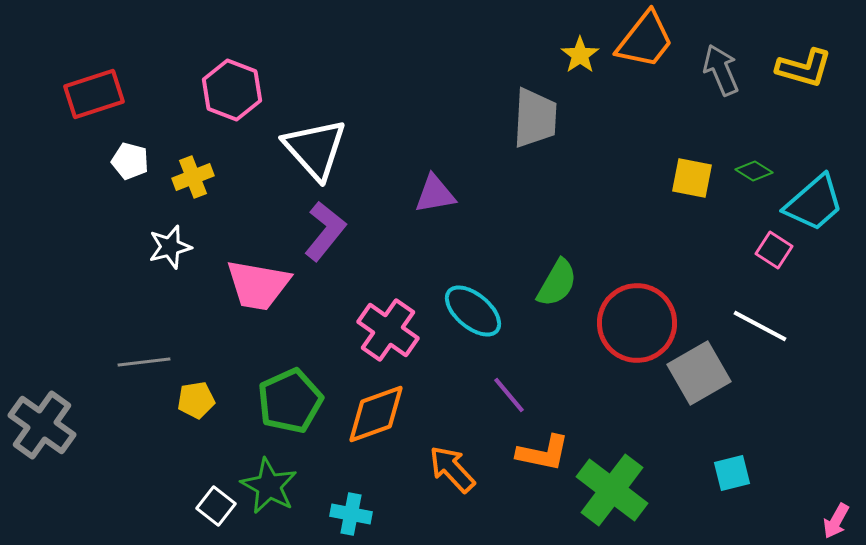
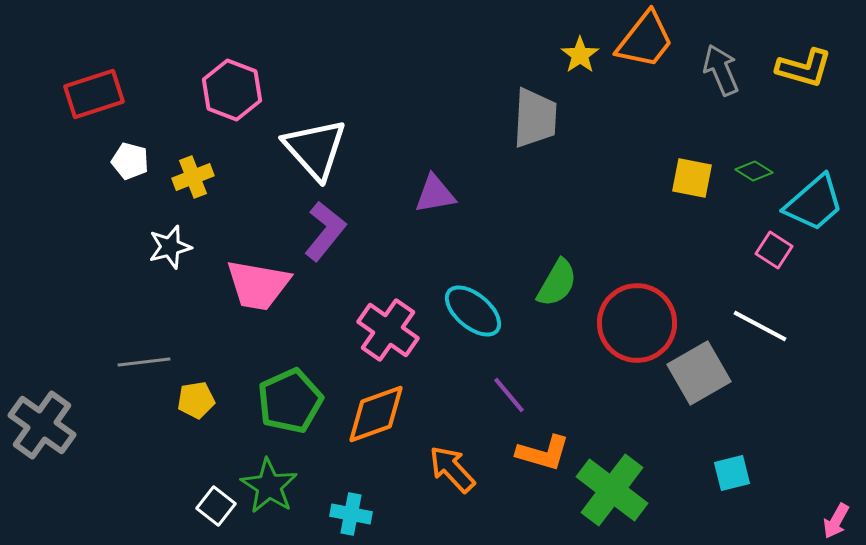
orange L-shape: rotated 4 degrees clockwise
green star: rotated 4 degrees clockwise
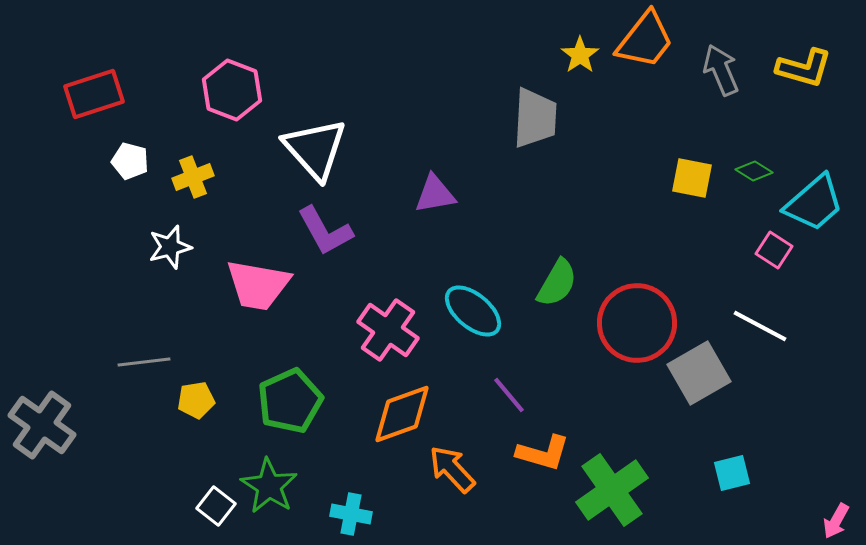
purple L-shape: rotated 112 degrees clockwise
orange diamond: moved 26 px right
green cross: rotated 18 degrees clockwise
